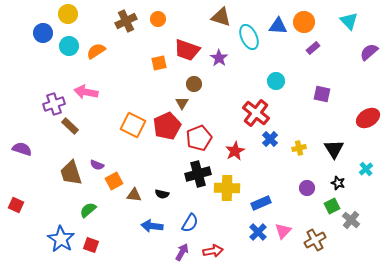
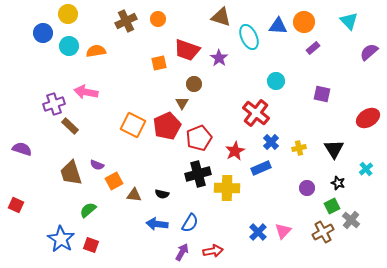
orange semicircle at (96, 51): rotated 24 degrees clockwise
blue cross at (270, 139): moved 1 px right, 3 px down
blue rectangle at (261, 203): moved 35 px up
blue arrow at (152, 226): moved 5 px right, 2 px up
brown cross at (315, 240): moved 8 px right, 8 px up
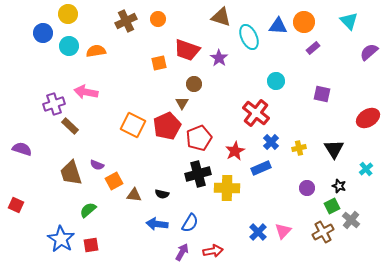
black star at (338, 183): moved 1 px right, 3 px down
red square at (91, 245): rotated 28 degrees counterclockwise
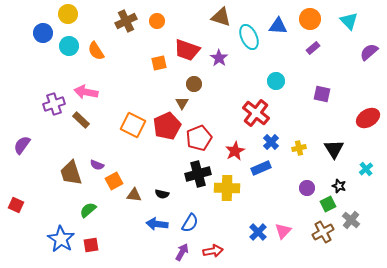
orange circle at (158, 19): moved 1 px left, 2 px down
orange circle at (304, 22): moved 6 px right, 3 px up
orange semicircle at (96, 51): rotated 114 degrees counterclockwise
brown rectangle at (70, 126): moved 11 px right, 6 px up
purple semicircle at (22, 149): moved 4 px up; rotated 72 degrees counterclockwise
green square at (332, 206): moved 4 px left, 2 px up
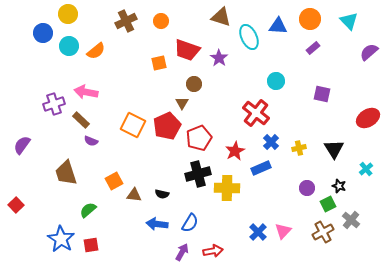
orange circle at (157, 21): moved 4 px right
orange semicircle at (96, 51): rotated 96 degrees counterclockwise
purple semicircle at (97, 165): moved 6 px left, 24 px up
brown trapezoid at (71, 173): moved 5 px left
red square at (16, 205): rotated 21 degrees clockwise
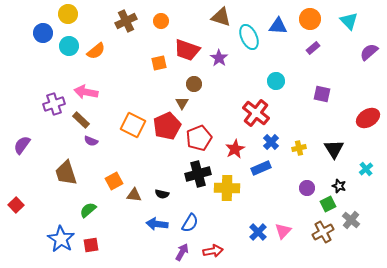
red star at (235, 151): moved 2 px up
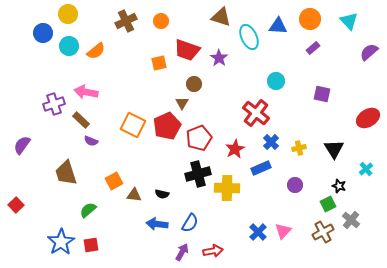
purple circle at (307, 188): moved 12 px left, 3 px up
blue star at (61, 239): moved 3 px down; rotated 8 degrees clockwise
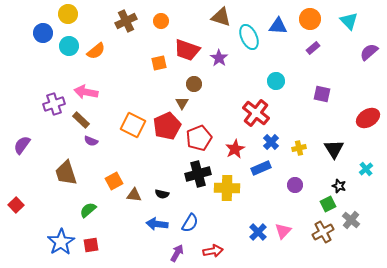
purple arrow at (182, 252): moved 5 px left, 1 px down
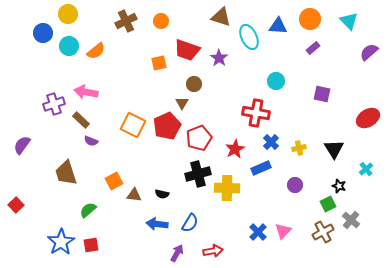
red cross at (256, 113): rotated 28 degrees counterclockwise
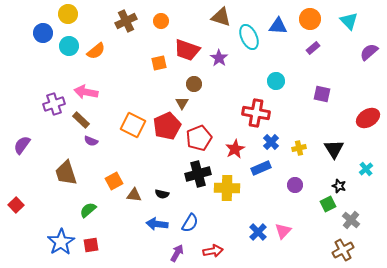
brown cross at (323, 232): moved 20 px right, 18 px down
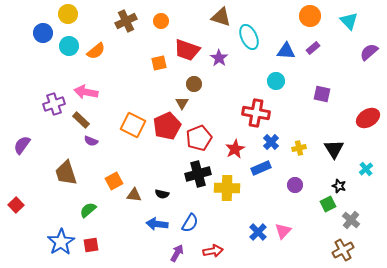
orange circle at (310, 19): moved 3 px up
blue triangle at (278, 26): moved 8 px right, 25 px down
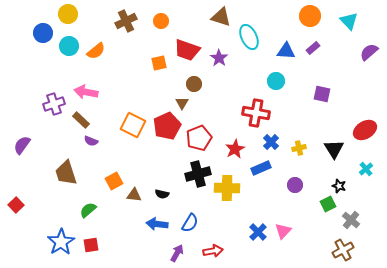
red ellipse at (368, 118): moved 3 px left, 12 px down
